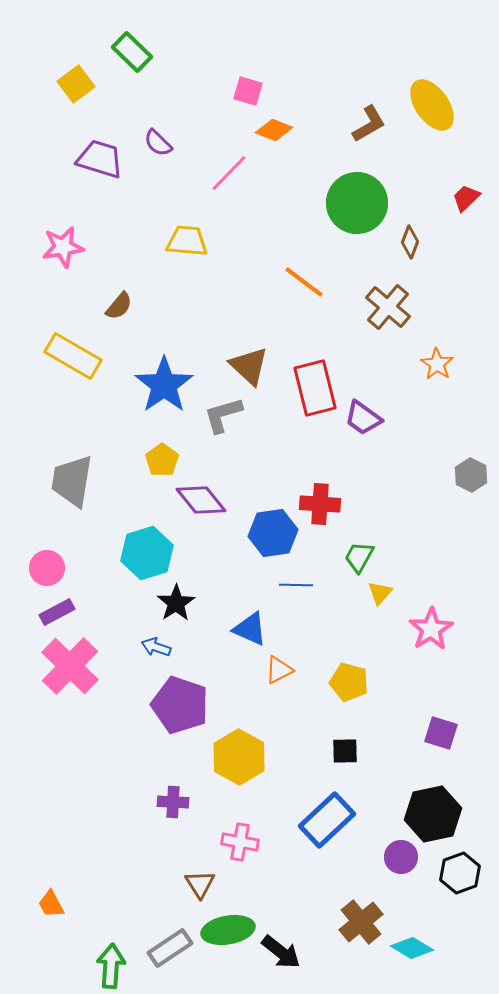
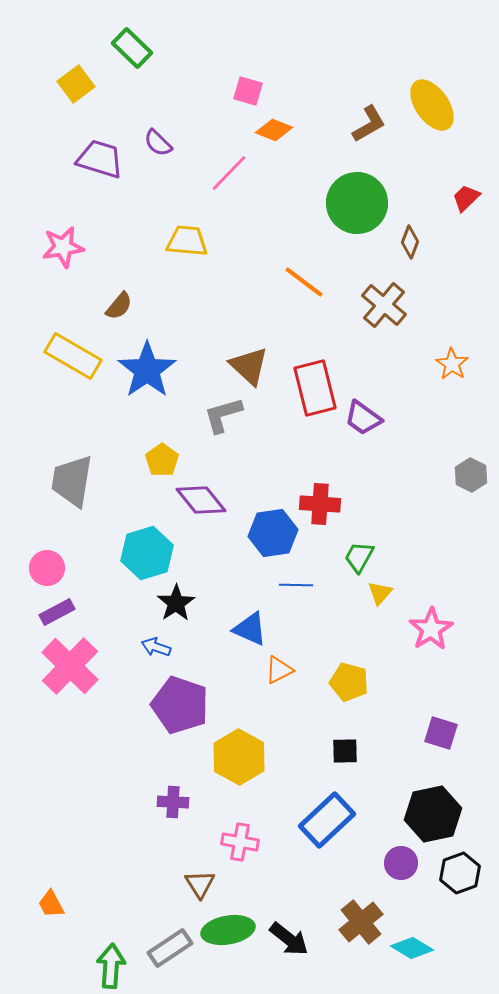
green rectangle at (132, 52): moved 4 px up
brown cross at (388, 307): moved 4 px left, 2 px up
orange star at (437, 364): moved 15 px right
blue star at (164, 385): moved 17 px left, 15 px up
purple circle at (401, 857): moved 6 px down
black arrow at (281, 952): moved 8 px right, 13 px up
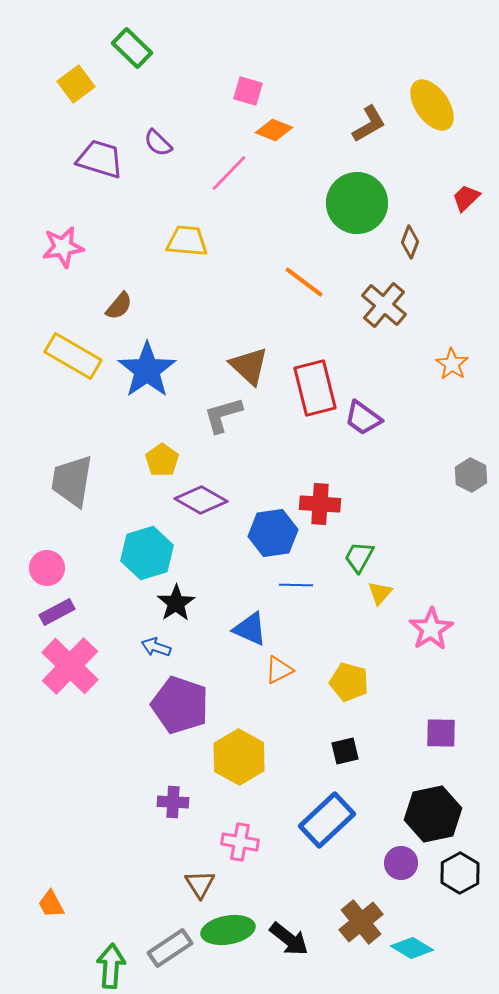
purple diamond at (201, 500): rotated 21 degrees counterclockwise
purple square at (441, 733): rotated 16 degrees counterclockwise
black square at (345, 751): rotated 12 degrees counterclockwise
black hexagon at (460, 873): rotated 9 degrees counterclockwise
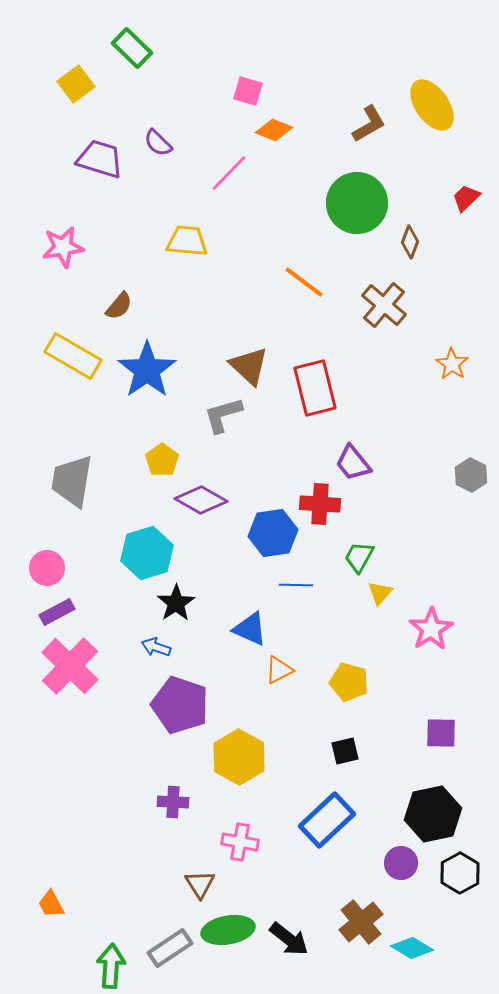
purple trapezoid at (363, 418): moved 10 px left, 45 px down; rotated 15 degrees clockwise
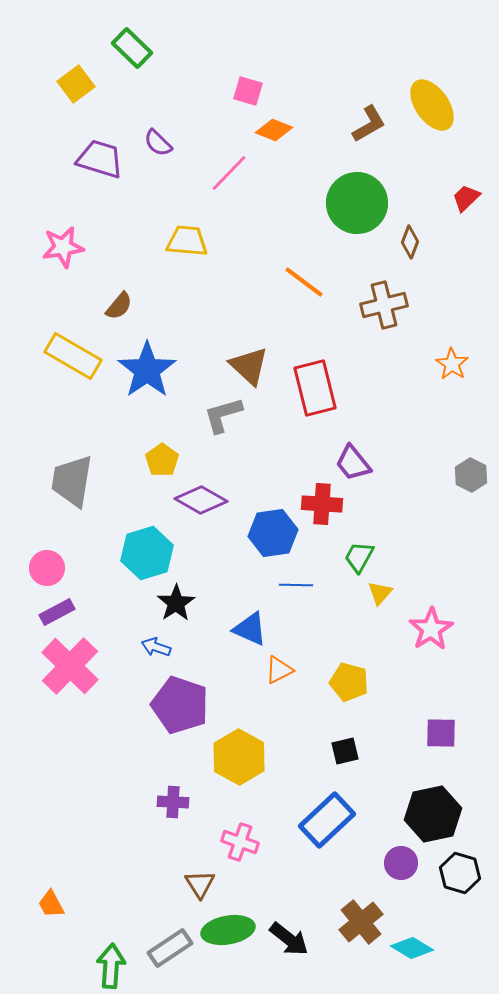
brown cross at (384, 305): rotated 36 degrees clockwise
red cross at (320, 504): moved 2 px right
pink cross at (240, 842): rotated 9 degrees clockwise
black hexagon at (460, 873): rotated 15 degrees counterclockwise
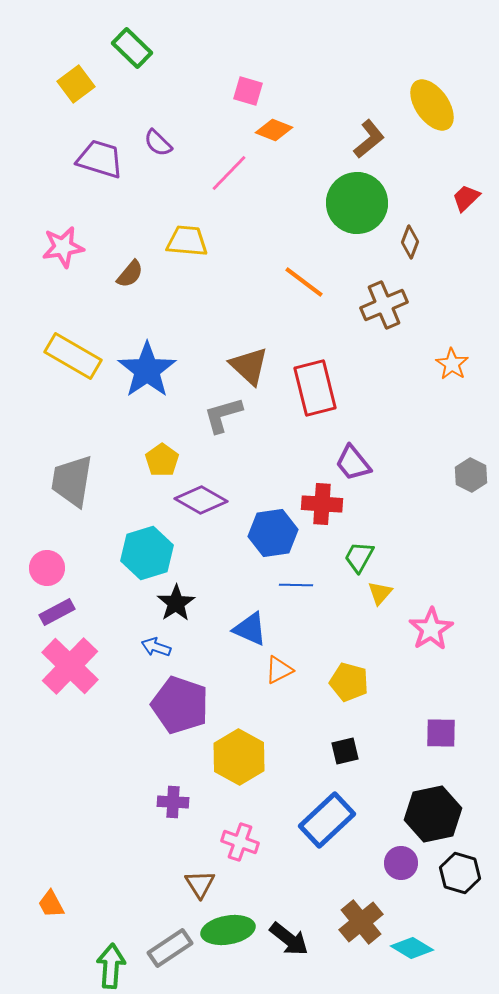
brown L-shape at (369, 124): moved 15 px down; rotated 9 degrees counterclockwise
brown cross at (384, 305): rotated 9 degrees counterclockwise
brown semicircle at (119, 306): moved 11 px right, 32 px up
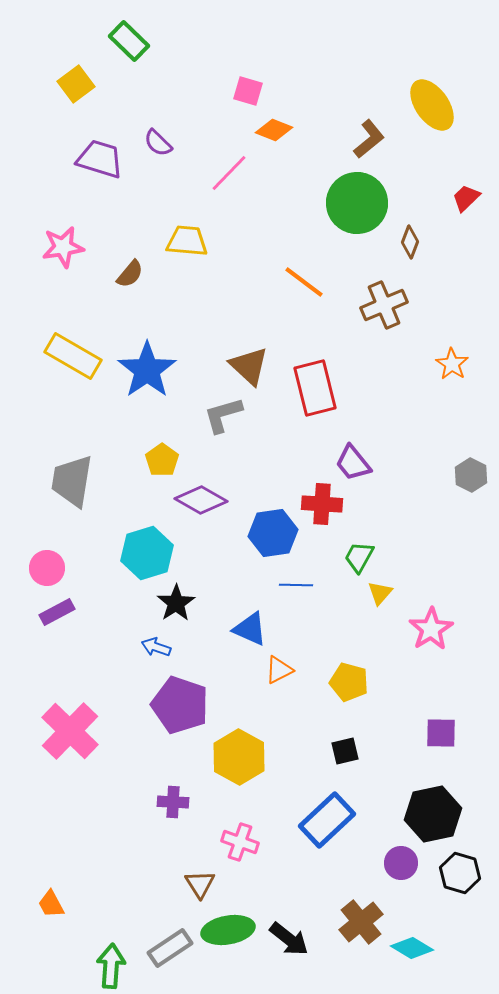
green rectangle at (132, 48): moved 3 px left, 7 px up
pink cross at (70, 666): moved 65 px down
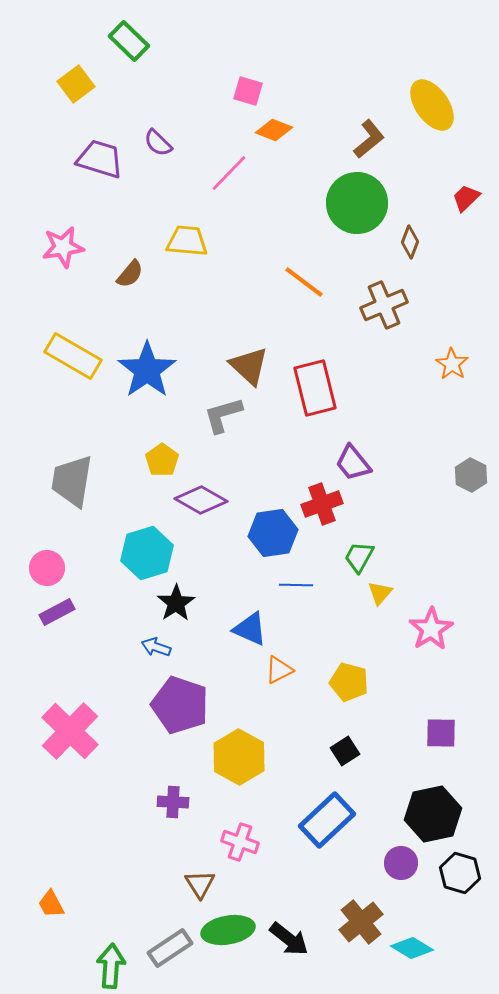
red cross at (322, 504): rotated 24 degrees counterclockwise
black square at (345, 751): rotated 20 degrees counterclockwise
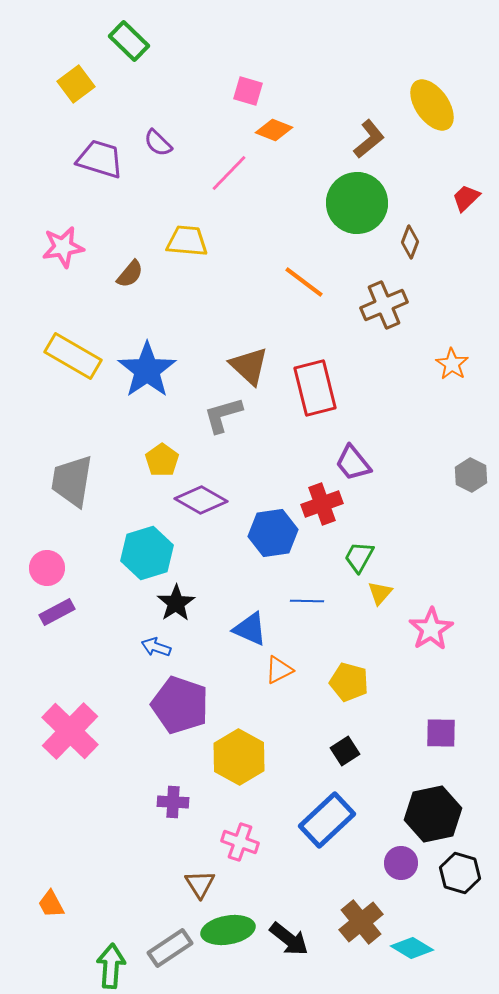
blue line at (296, 585): moved 11 px right, 16 px down
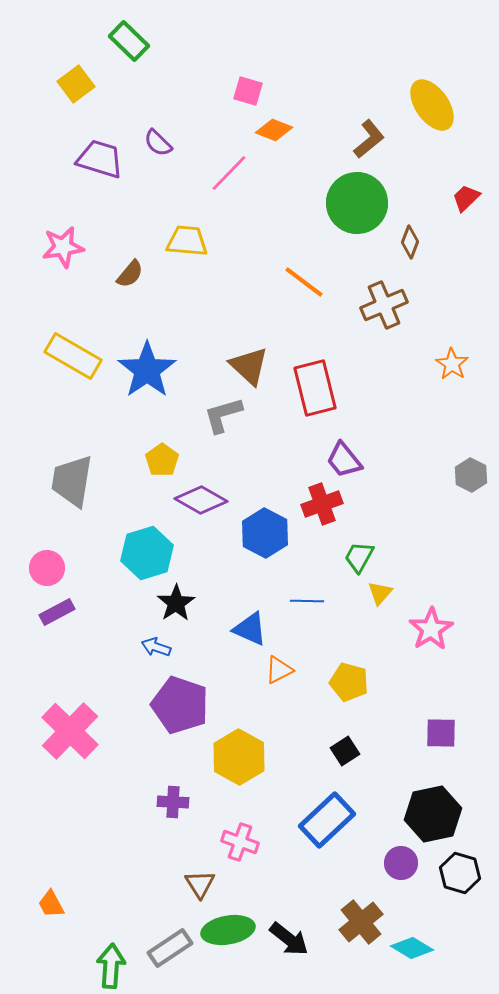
purple trapezoid at (353, 463): moved 9 px left, 3 px up
blue hexagon at (273, 533): moved 8 px left; rotated 24 degrees counterclockwise
